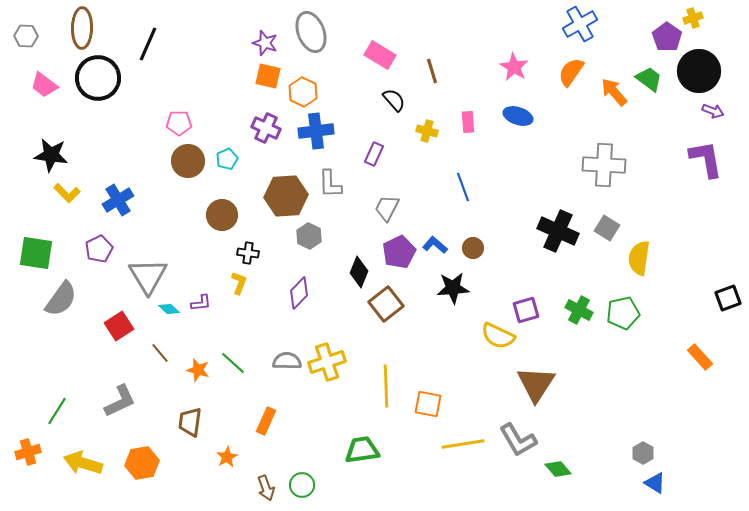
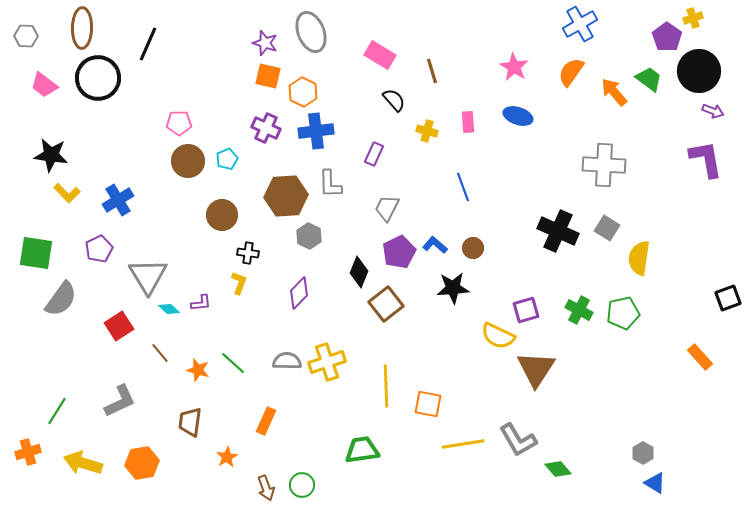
brown triangle at (536, 384): moved 15 px up
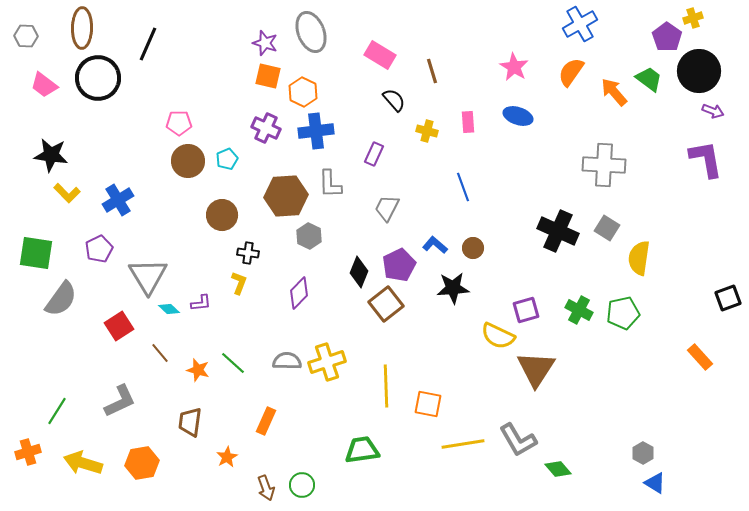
purple pentagon at (399, 252): moved 13 px down
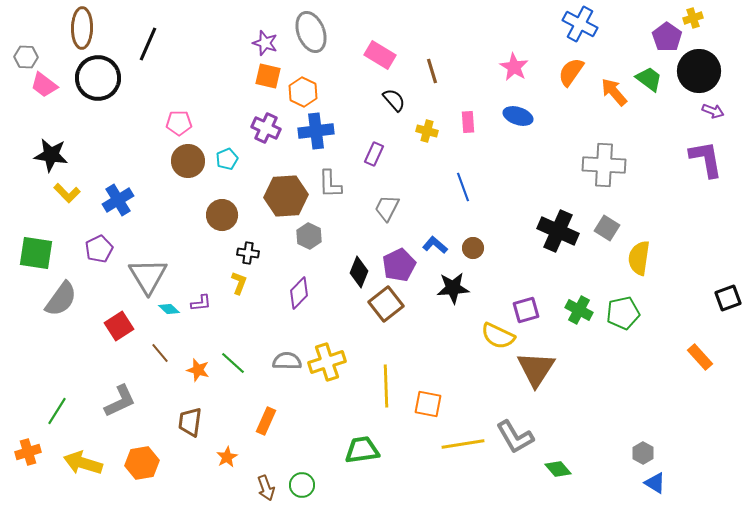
blue cross at (580, 24): rotated 32 degrees counterclockwise
gray hexagon at (26, 36): moved 21 px down
gray L-shape at (518, 440): moved 3 px left, 3 px up
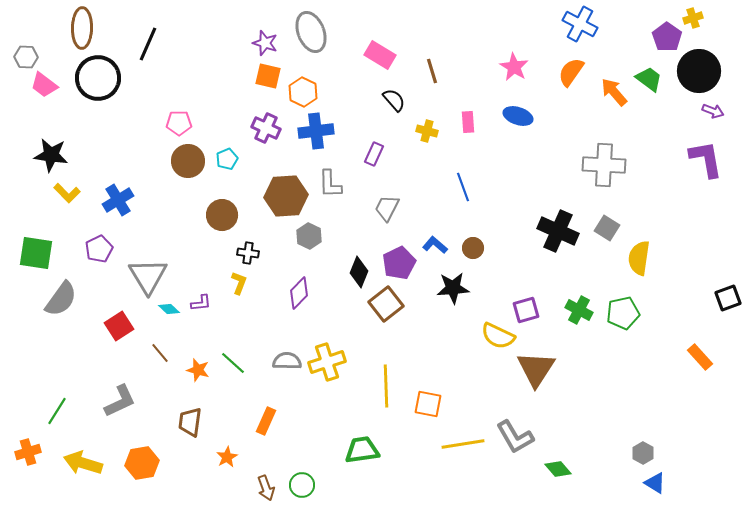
purple pentagon at (399, 265): moved 2 px up
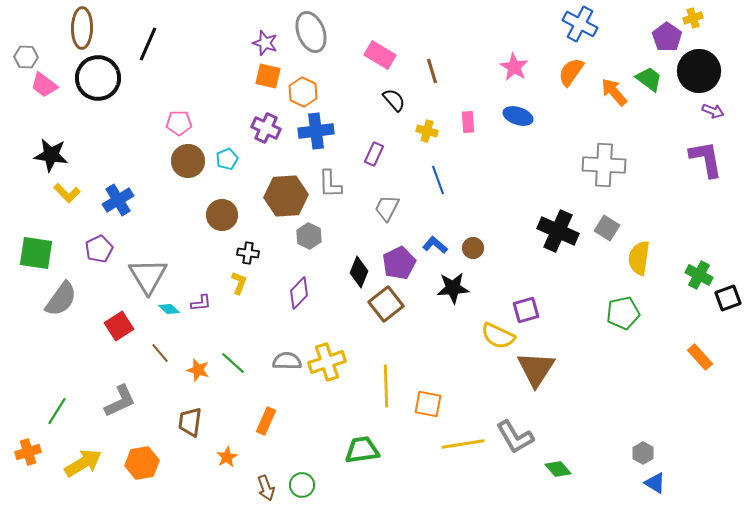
blue line at (463, 187): moved 25 px left, 7 px up
green cross at (579, 310): moved 120 px right, 35 px up
yellow arrow at (83, 463): rotated 132 degrees clockwise
